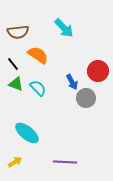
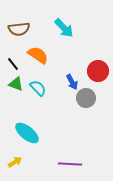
brown semicircle: moved 1 px right, 3 px up
purple line: moved 5 px right, 2 px down
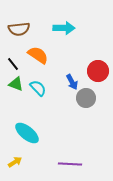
cyan arrow: rotated 45 degrees counterclockwise
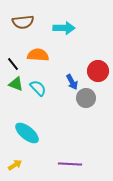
brown semicircle: moved 4 px right, 7 px up
orange semicircle: rotated 30 degrees counterclockwise
yellow arrow: moved 3 px down
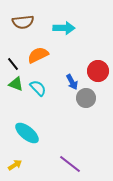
orange semicircle: rotated 30 degrees counterclockwise
purple line: rotated 35 degrees clockwise
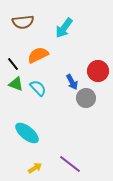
cyan arrow: rotated 125 degrees clockwise
yellow arrow: moved 20 px right, 3 px down
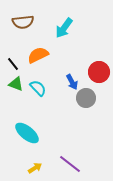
red circle: moved 1 px right, 1 px down
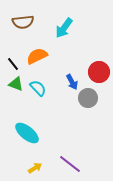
orange semicircle: moved 1 px left, 1 px down
gray circle: moved 2 px right
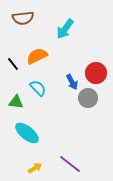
brown semicircle: moved 4 px up
cyan arrow: moved 1 px right, 1 px down
red circle: moved 3 px left, 1 px down
green triangle: moved 18 px down; rotated 14 degrees counterclockwise
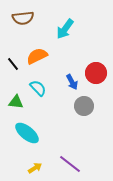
gray circle: moved 4 px left, 8 px down
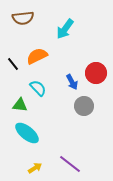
green triangle: moved 4 px right, 3 px down
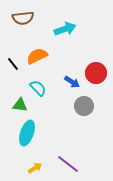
cyan arrow: rotated 145 degrees counterclockwise
blue arrow: rotated 28 degrees counterclockwise
cyan ellipse: rotated 70 degrees clockwise
purple line: moved 2 px left
